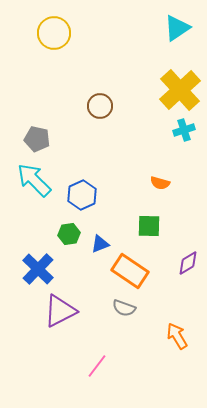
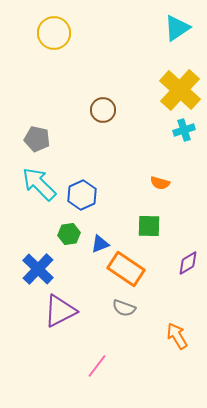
yellow cross: rotated 6 degrees counterclockwise
brown circle: moved 3 px right, 4 px down
cyan arrow: moved 5 px right, 4 px down
orange rectangle: moved 4 px left, 2 px up
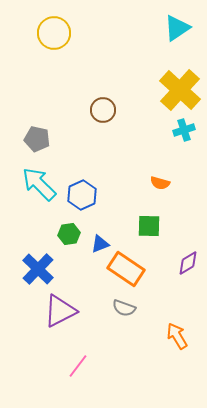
pink line: moved 19 px left
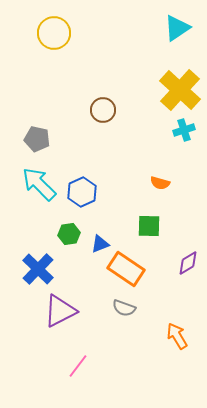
blue hexagon: moved 3 px up
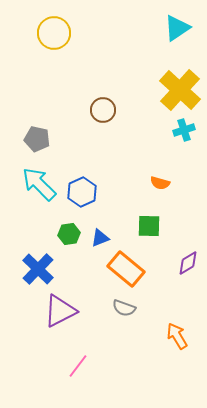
blue triangle: moved 6 px up
orange rectangle: rotated 6 degrees clockwise
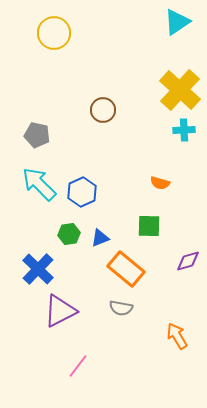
cyan triangle: moved 6 px up
cyan cross: rotated 15 degrees clockwise
gray pentagon: moved 4 px up
purple diamond: moved 2 px up; rotated 15 degrees clockwise
gray semicircle: moved 3 px left; rotated 10 degrees counterclockwise
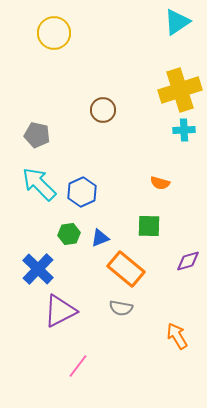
yellow cross: rotated 30 degrees clockwise
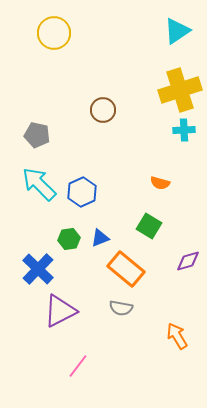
cyan triangle: moved 9 px down
green square: rotated 30 degrees clockwise
green hexagon: moved 5 px down
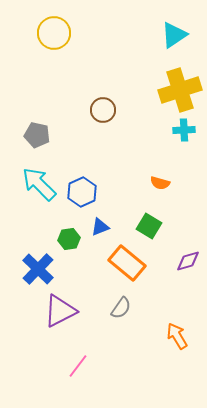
cyan triangle: moved 3 px left, 4 px down
blue triangle: moved 11 px up
orange rectangle: moved 1 px right, 6 px up
gray semicircle: rotated 65 degrees counterclockwise
